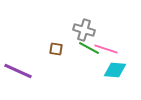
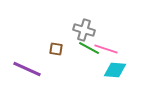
purple line: moved 9 px right, 2 px up
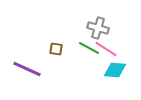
gray cross: moved 14 px right, 2 px up
pink line: rotated 15 degrees clockwise
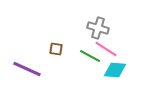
green line: moved 1 px right, 8 px down
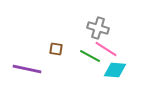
purple line: rotated 12 degrees counterclockwise
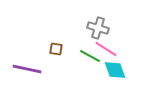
cyan diamond: rotated 65 degrees clockwise
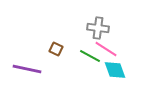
gray cross: rotated 10 degrees counterclockwise
brown square: rotated 16 degrees clockwise
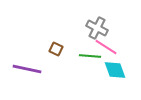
gray cross: moved 1 px left; rotated 20 degrees clockwise
pink line: moved 2 px up
green line: rotated 25 degrees counterclockwise
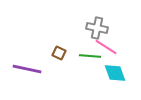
gray cross: rotated 15 degrees counterclockwise
brown square: moved 3 px right, 4 px down
cyan diamond: moved 3 px down
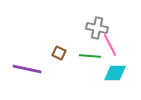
pink line: moved 4 px right, 2 px up; rotated 30 degrees clockwise
cyan diamond: rotated 70 degrees counterclockwise
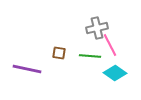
gray cross: rotated 25 degrees counterclockwise
brown square: rotated 16 degrees counterclockwise
cyan diamond: rotated 35 degrees clockwise
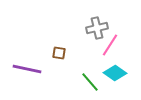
pink line: rotated 60 degrees clockwise
green line: moved 26 px down; rotated 45 degrees clockwise
